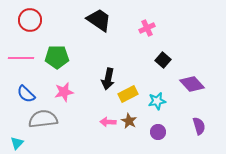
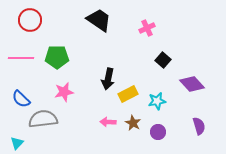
blue semicircle: moved 5 px left, 5 px down
brown star: moved 4 px right, 2 px down
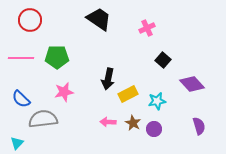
black trapezoid: moved 1 px up
purple circle: moved 4 px left, 3 px up
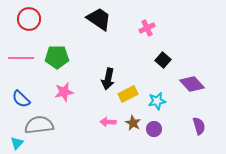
red circle: moved 1 px left, 1 px up
gray semicircle: moved 4 px left, 6 px down
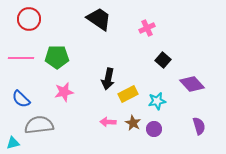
cyan triangle: moved 4 px left; rotated 32 degrees clockwise
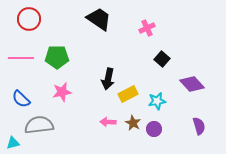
black square: moved 1 px left, 1 px up
pink star: moved 2 px left
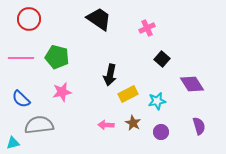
green pentagon: rotated 15 degrees clockwise
black arrow: moved 2 px right, 4 px up
purple diamond: rotated 10 degrees clockwise
pink arrow: moved 2 px left, 3 px down
purple circle: moved 7 px right, 3 px down
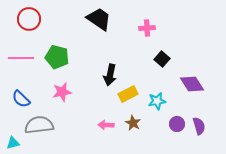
pink cross: rotated 21 degrees clockwise
purple circle: moved 16 px right, 8 px up
